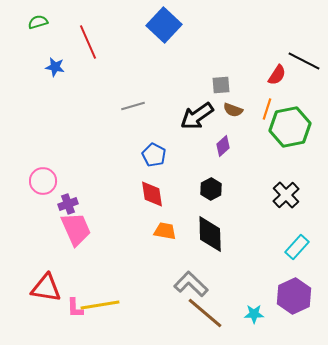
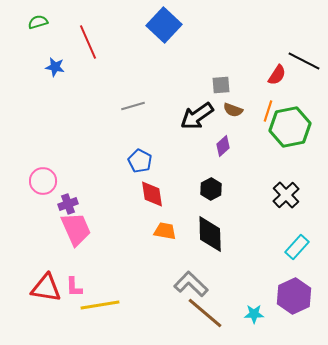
orange line: moved 1 px right, 2 px down
blue pentagon: moved 14 px left, 6 px down
pink L-shape: moved 1 px left, 21 px up
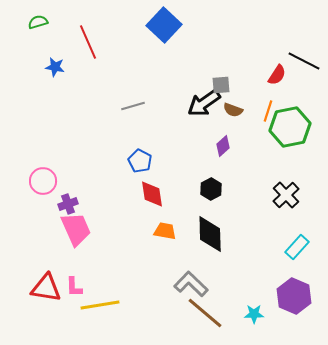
black arrow: moved 7 px right, 13 px up
purple hexagon: rotated 12 degrees counterclockwise
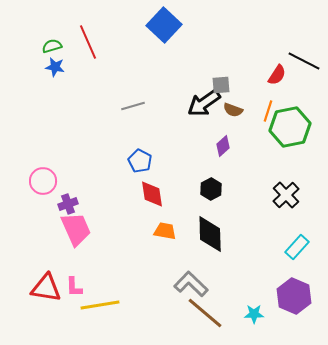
green semicircle: moved 14 px right, 24 px down
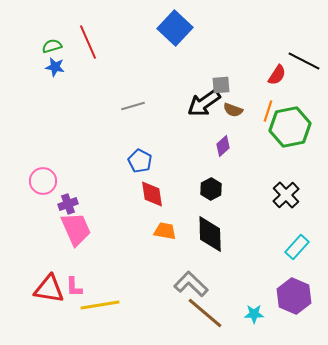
blue square: moved 11 px right, 3 px down
red triangle: moved 3 px right, 1 px down
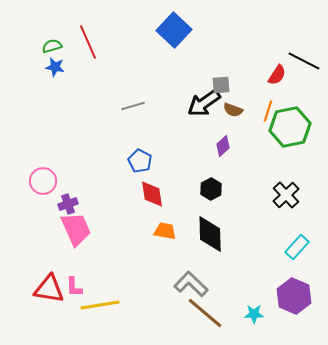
blue square: moved 1 px left, 2 px down
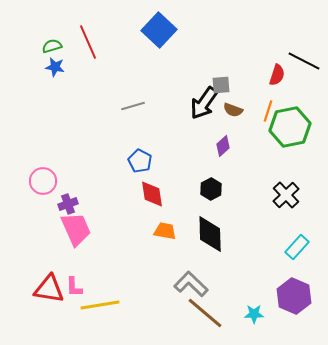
blue square: moved 15 px left
red semicircle: rotated 15 degrees counterclockwise
black arrow: rotated 20 degrees counterclockwise
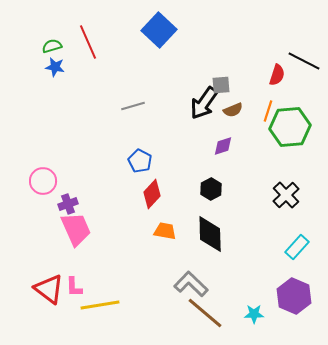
brown semicircle: rotated 42 degrees counterclockwise
green hexagon: rotated 6 degrees clockwise
purple diamond: rotated 25 degrees clockwise
red diamond: rotated 52 degrees clockwise
red triangle: rotated 28 degrees clockwise
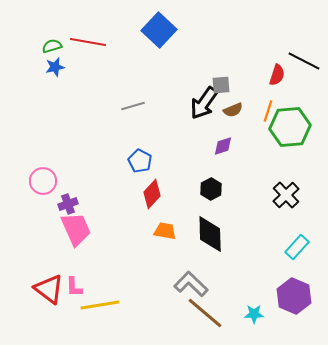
red line: rotated 56 degrees counterclockwise
blue star: rotated 24 degrees counterclockwise
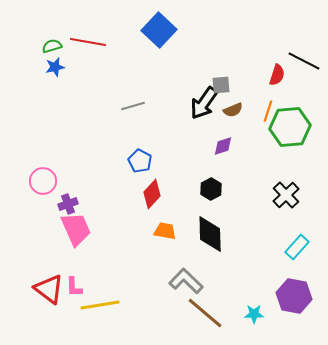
gray L-shape: moved 5 px left, 3 px up
purple hexagon: rotated 12 degrees counterclockwise
